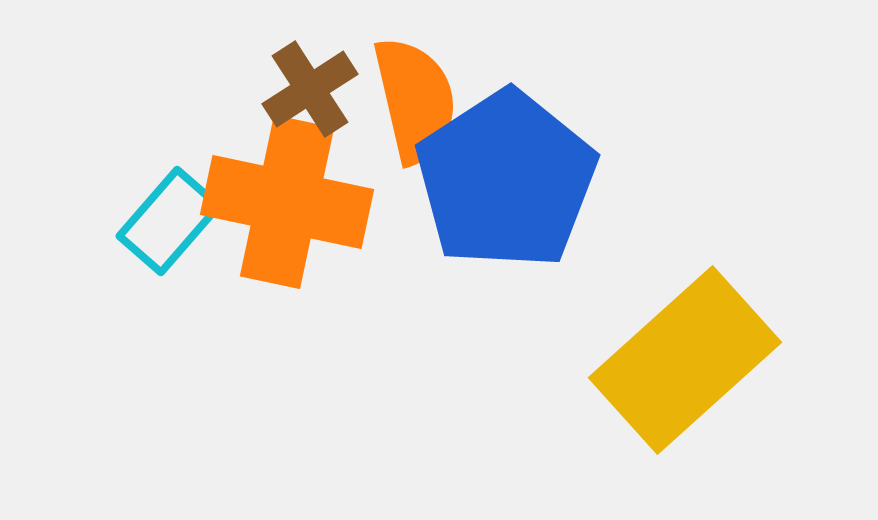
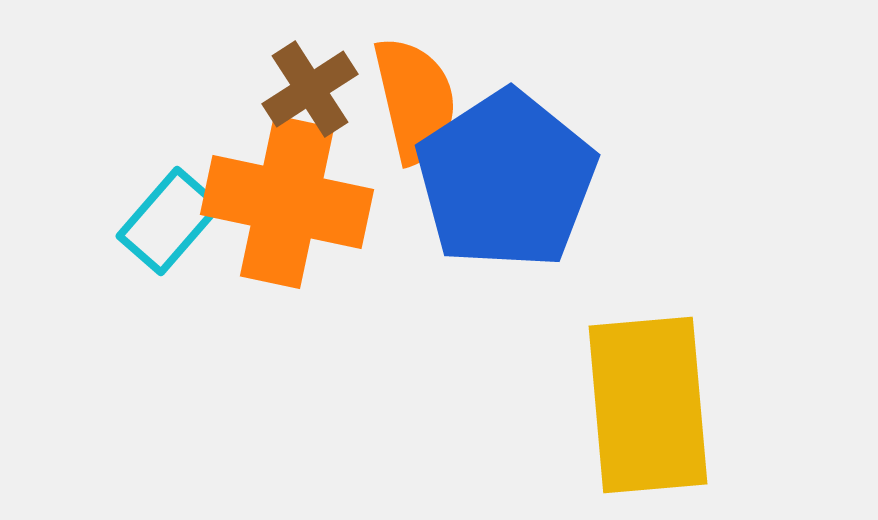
yellow rectangle: moved 37 px left, 45 px down; rotated 53 degrees counterclockwise
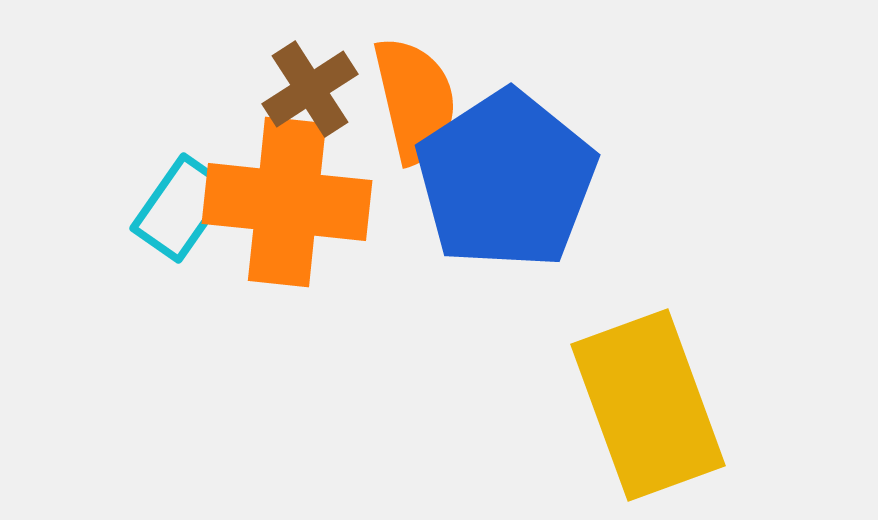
orange cross: rotated 6 degrees counterclockwise
cyan rectangle: moved 12 px right, 13 px up; rotated 6 degrees counterclockwise
yellow rectangle: rotated 15 degrees counterclockwise
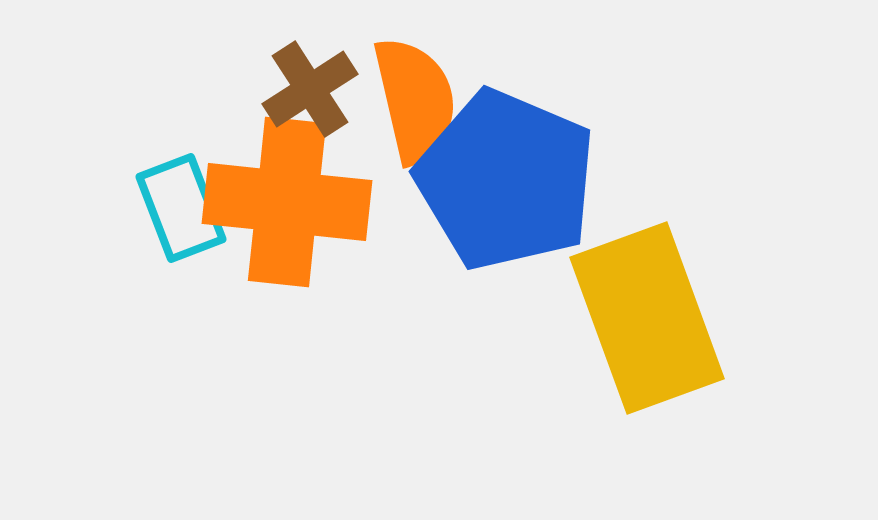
blue pentagon: rotated 16 degrees counterclockwise
cyan rectangle: rotated 56 degrees counterclockwise
yellow rectangle: moved 1 px left, 87 px up
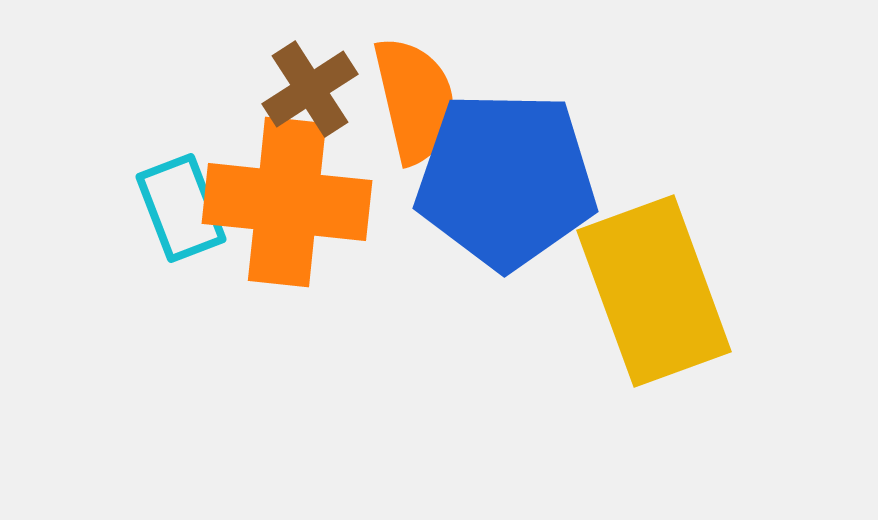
blue pentagon: rotated 22 degrees counterclockwise
yellow rectangle: moved 7 px right, 27 px up
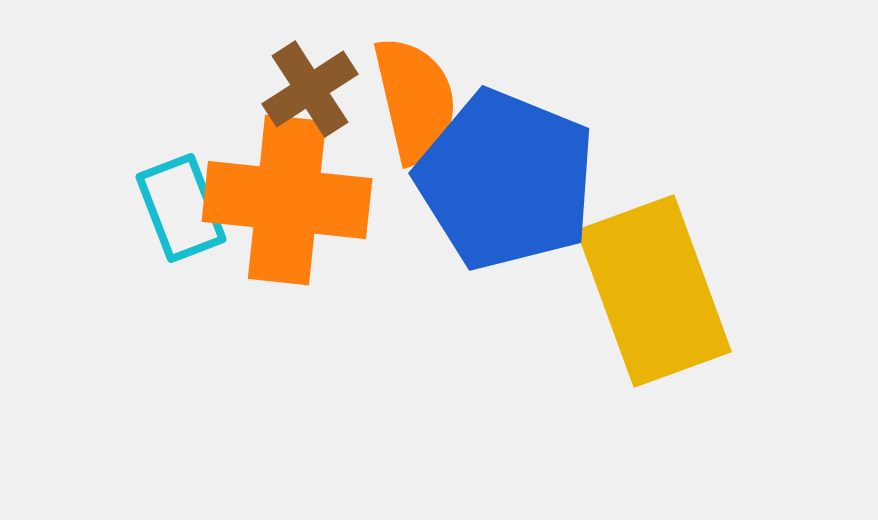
blue pentagon: rotated 21 degrees clockwise
orange cross: moved 2 px up
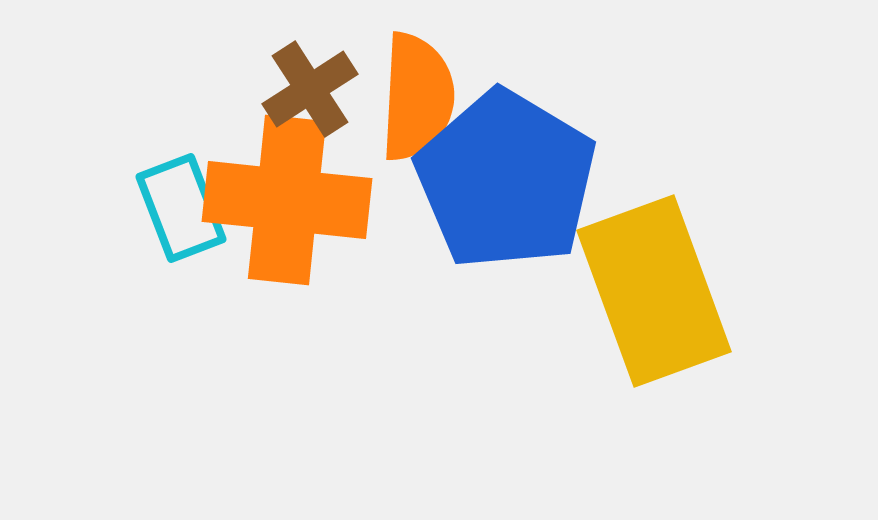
orange semicircle: moved 2 px right, 3 px up; rotated 16 degrees clockwise
blue pentagon: rotated 9 degrees clockwise
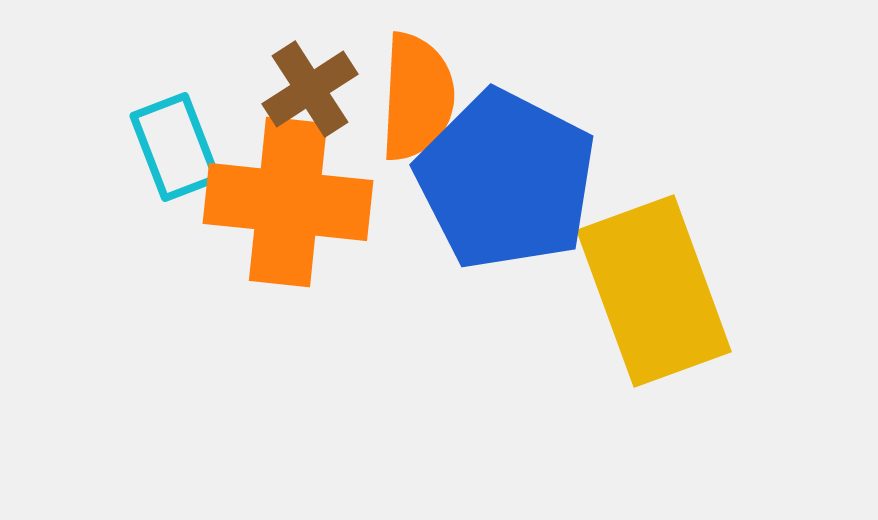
blue pentagon: rotated 4 degrees counterclockwise
orange cross: moved 1 px right, 2 px down
cyan rectangle: moved 6 px left, 61 px up
